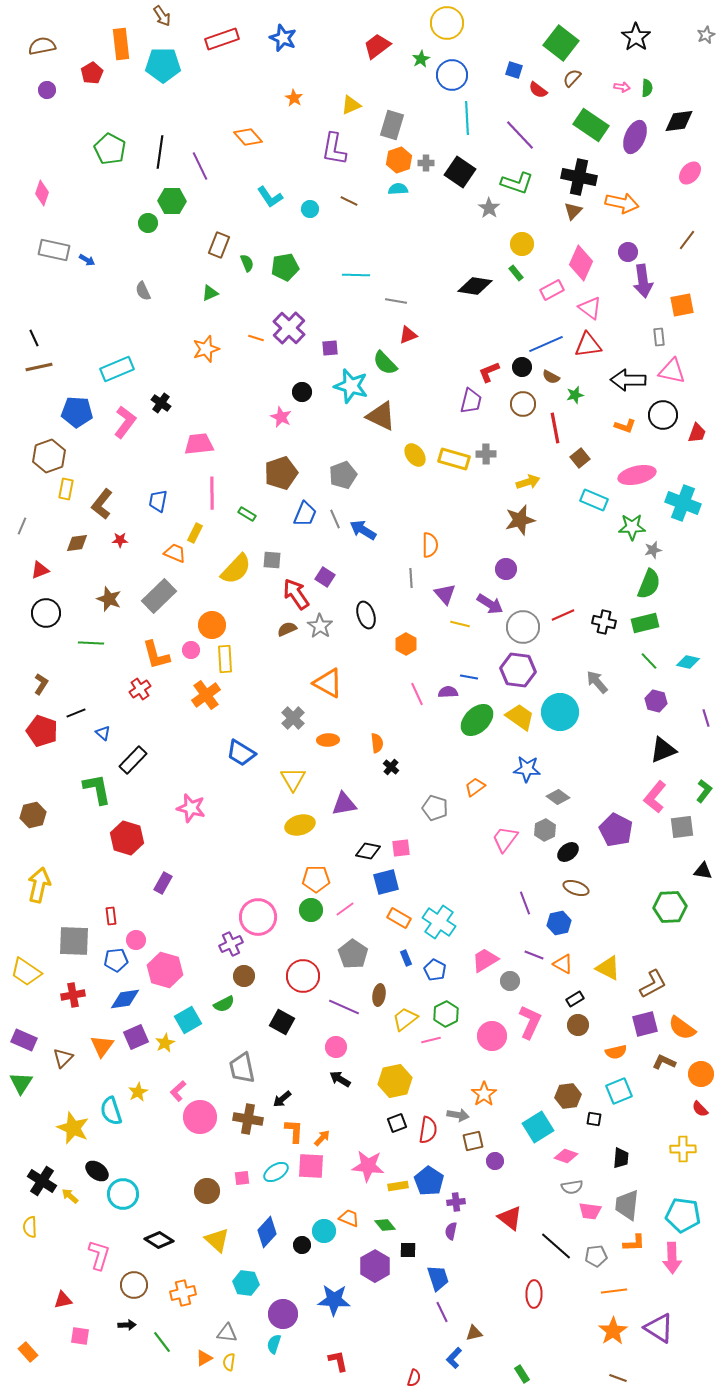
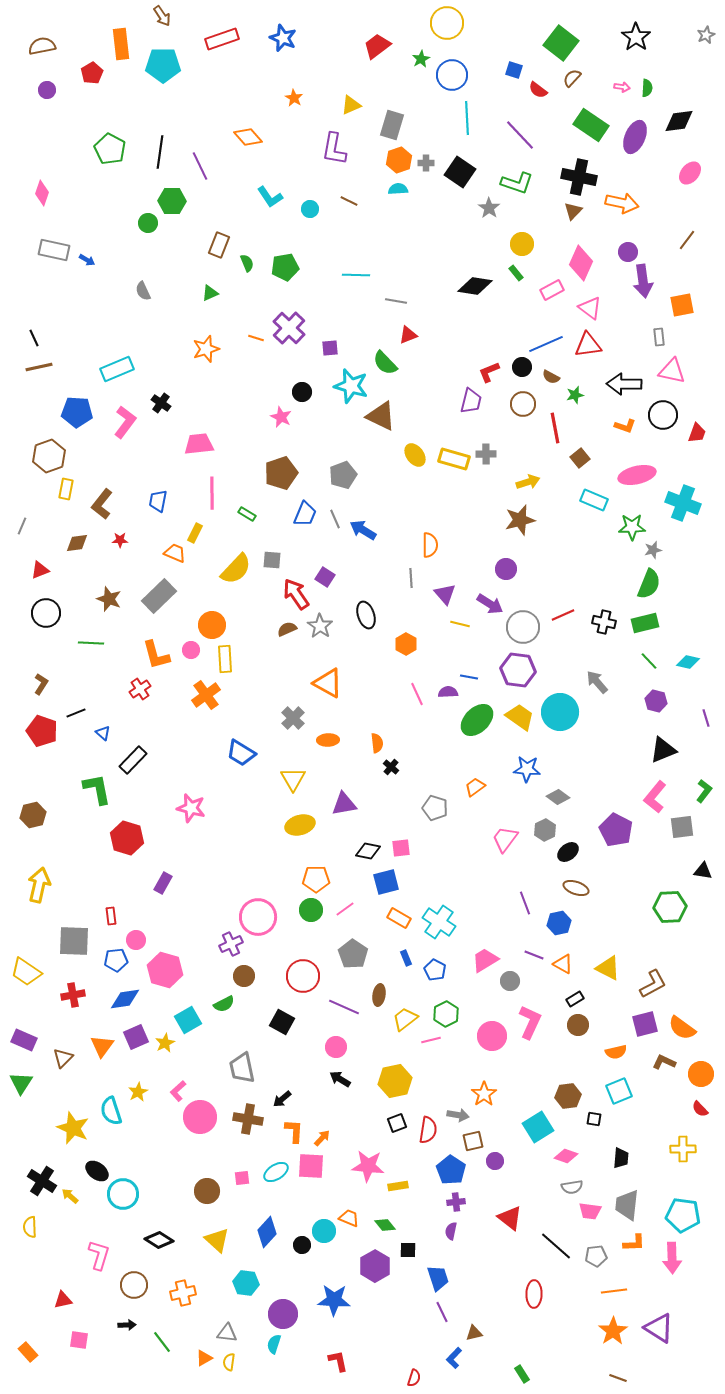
black arrow at (628, 380): moved 4 px left, 4 px down
blue pentagon at (429, 1181): moved 22 px right, 11 px up
pink square at (80, 1336): moved 1 px left, 4 px down
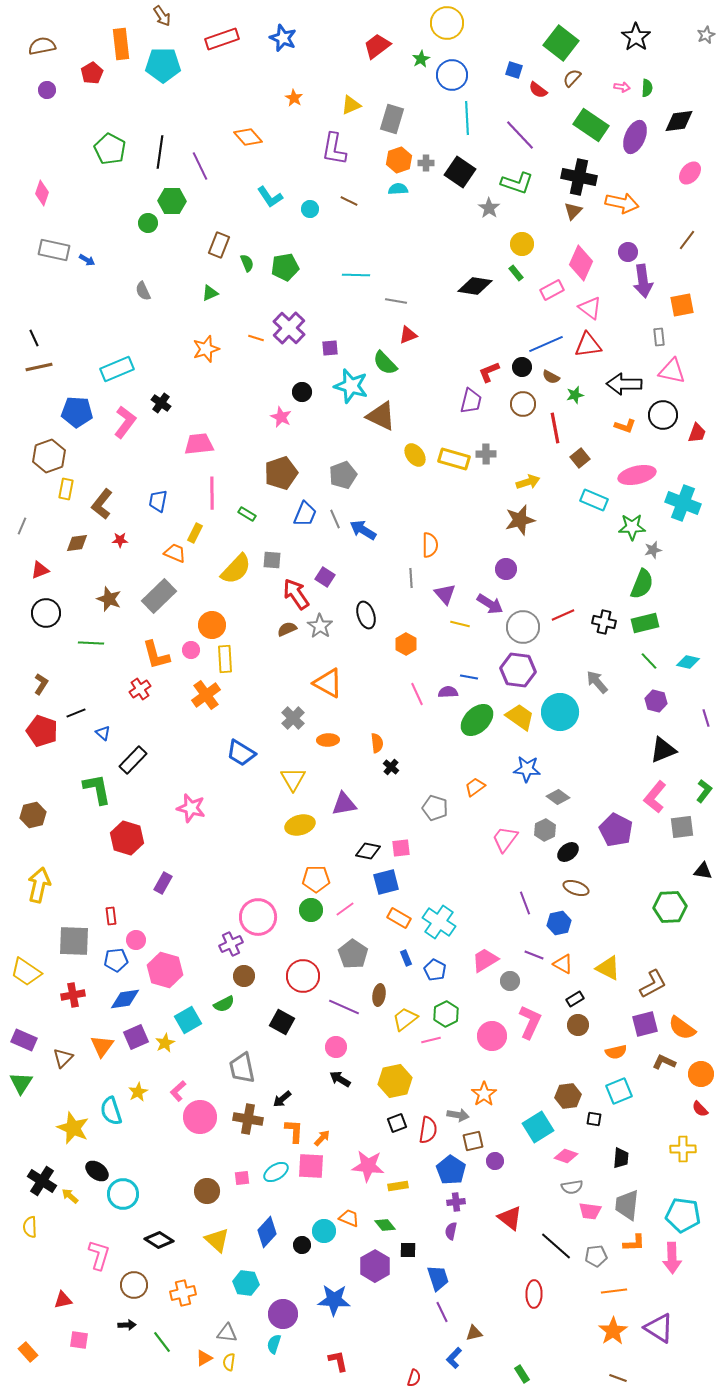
gray rectangle at (392, 125): moved 6 px up
green semicircle at (649, 584): moved 7 px left
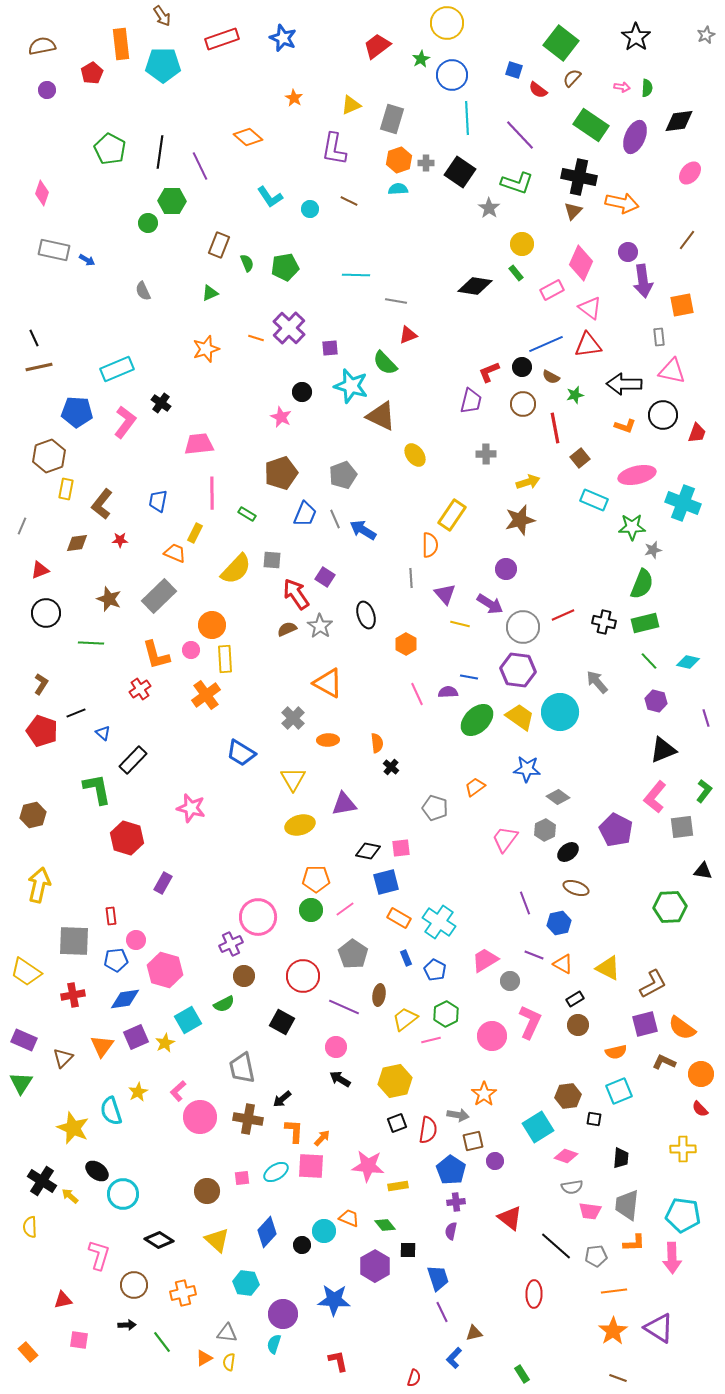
orange diamond at (248, 137): rotated 8 degrees counterclockwise
yellow rectangle at (454, 459): moved 2 px left, 56 px down; rotated 72 degrees counterclockwise
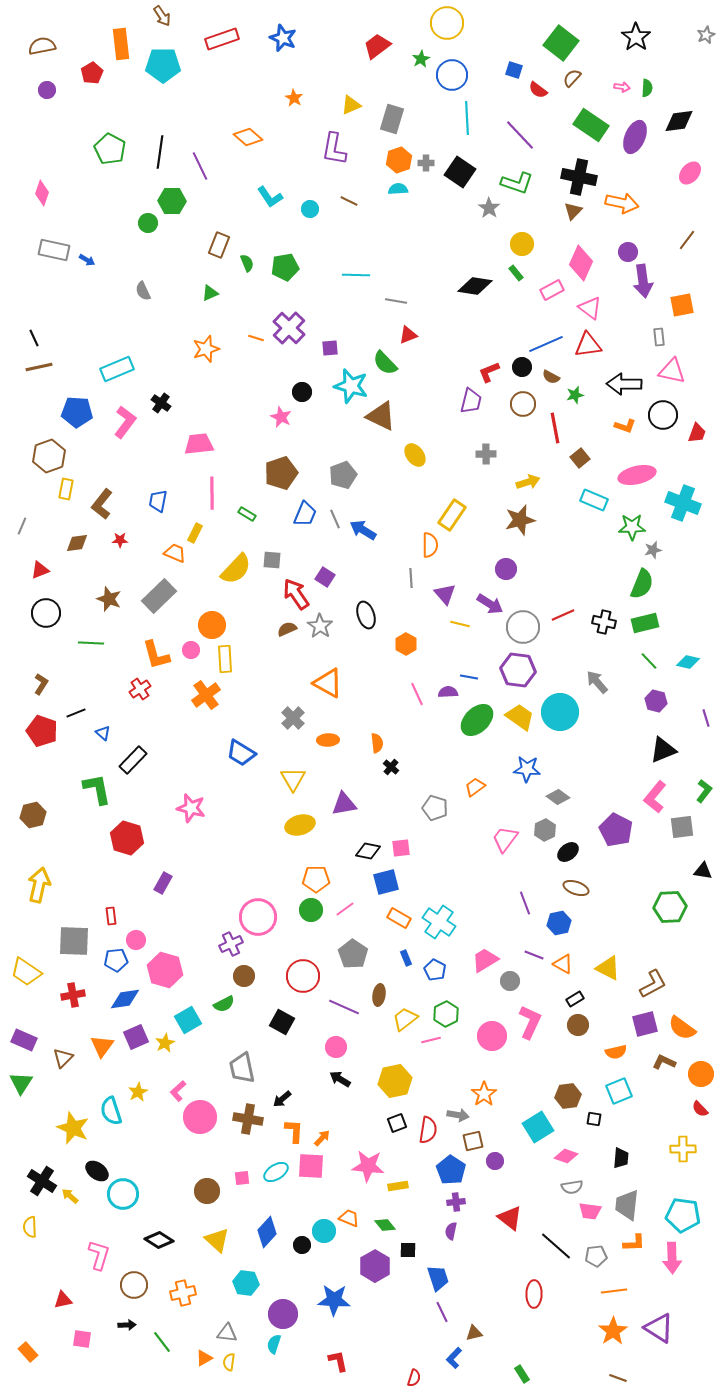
pink square at (79, 1340): moved 3 px right, 1 px up
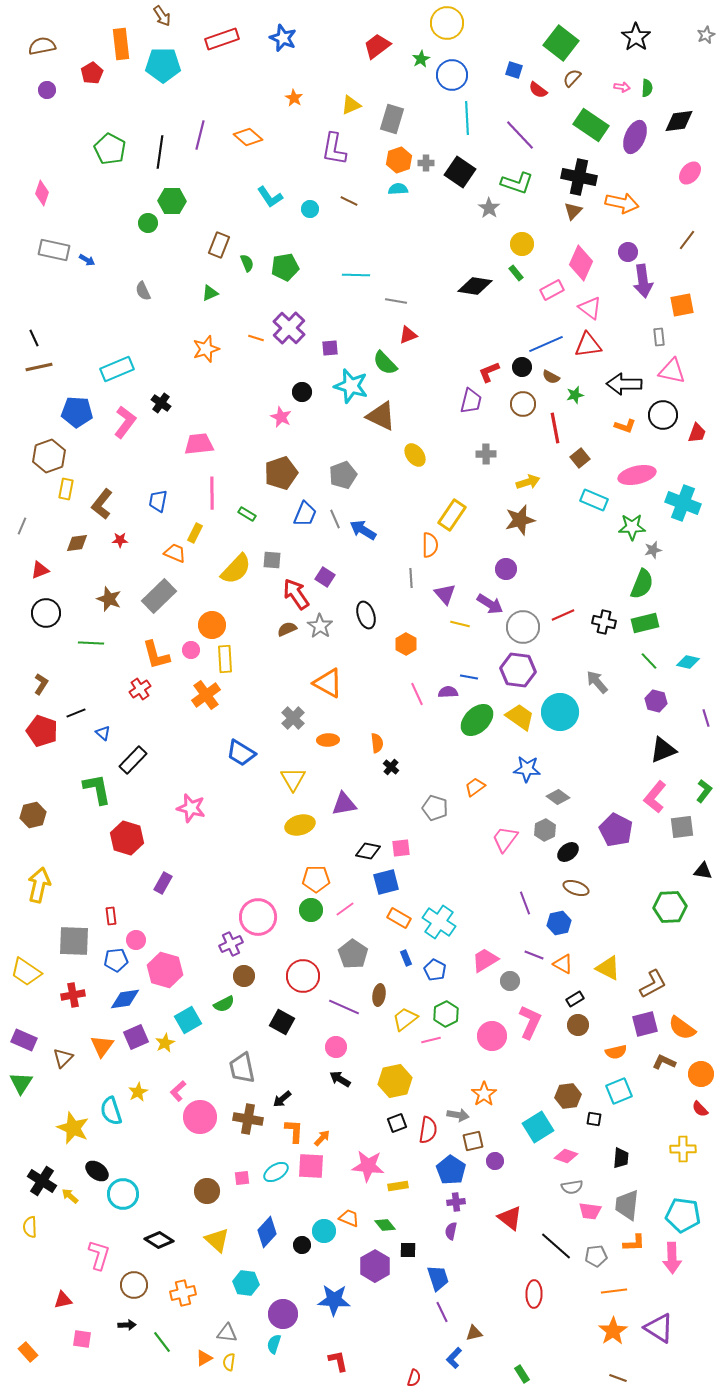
purple line at (200, 166): moved 31 px up; rotated 40 degrees clockwise
